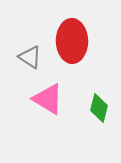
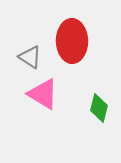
pink triangle: moved 5 px left, 5 px up
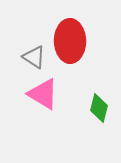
red ellipse: moved 2 px left
gray triangle: moved 4 px right
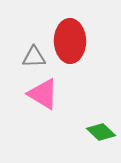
gray triangle: rotated 35 degrees counterclockwise
green diamond: moved 2 px right, 24 px down; rotated 60 degrees counterclockwise
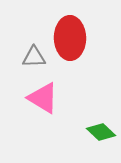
red ellipse: moved 3 px up
pink triangle: moved 4 px down
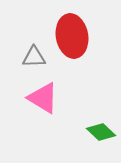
red ellipse: moved 2 px right, 2 px up; rotated 9 degrees counterclockwise
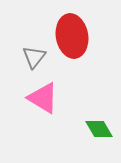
gray triangle: rotated 50 degrees counterclockwise
green diamond: moved 2 px left, 3 px up; rotated 16 degrees clockwise
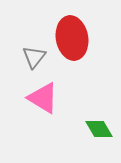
red ellipse: moved 2 px down
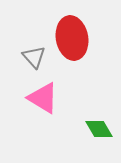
gray triangle: rotated 20 degrees counterclockwise
